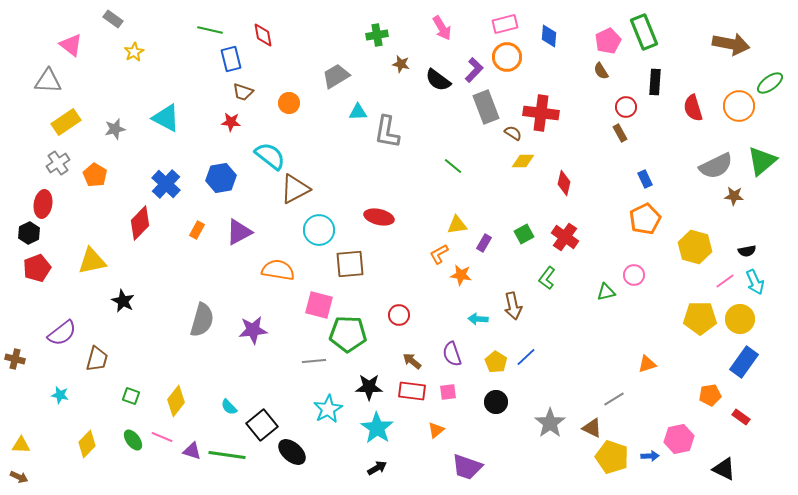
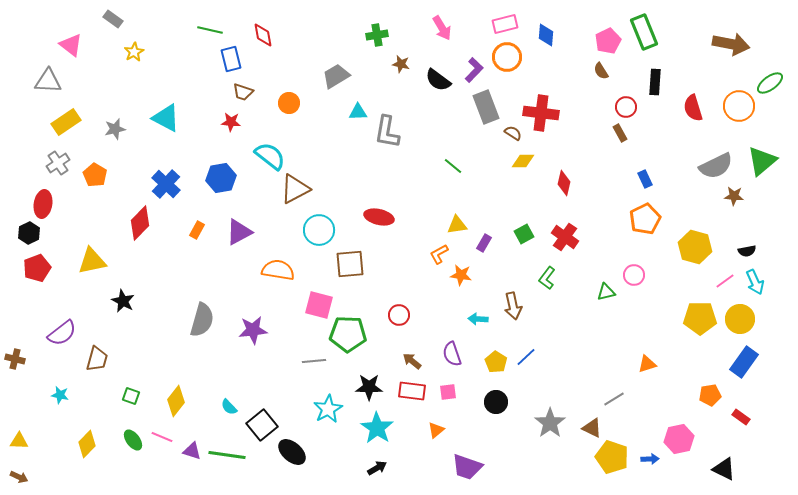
blue diamond at (549, 36): moved 3 px left, 1 px up
yellow triangle at (21, 445): moved 2 px left, 4 px up
blue arrow at (650, 456): moved 3 px down
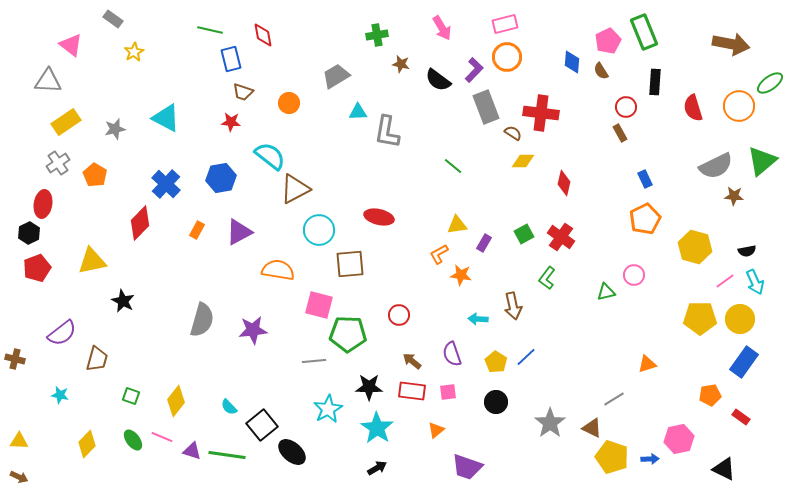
blue diamond at (546, 35): moved 26 px right, 27 px down
red cross at (565, 237): moved 4 px left
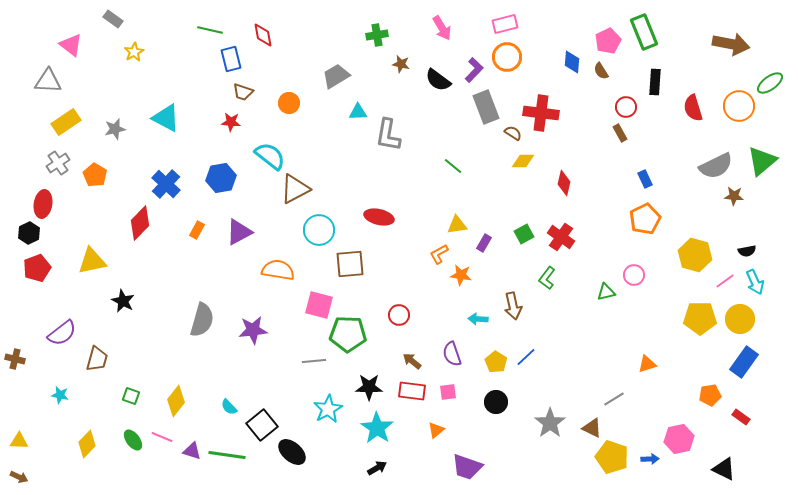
gray L-shape at (387, 132): moved 1 px right, 3 px down
yellow hexagon at (695, 247): moved 8 px down
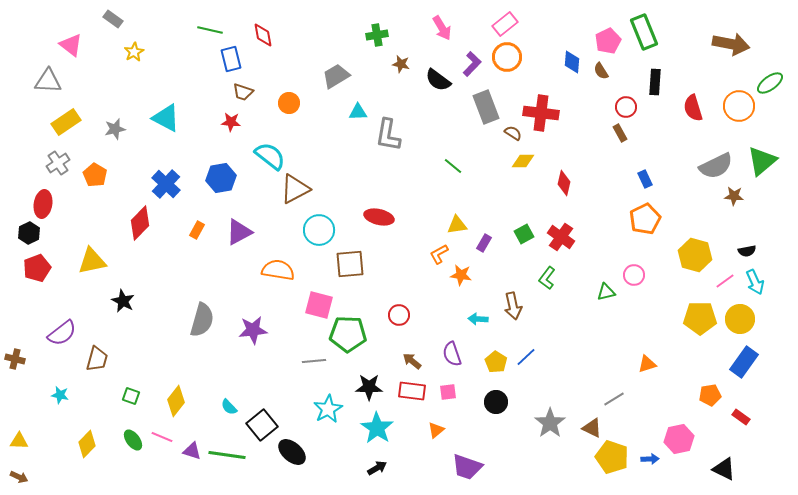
pink rectangle at (505, 24): rotated 25 degrees counterclockwise
purple L-shape at (474, 70): moved 2 px left, 6 px up
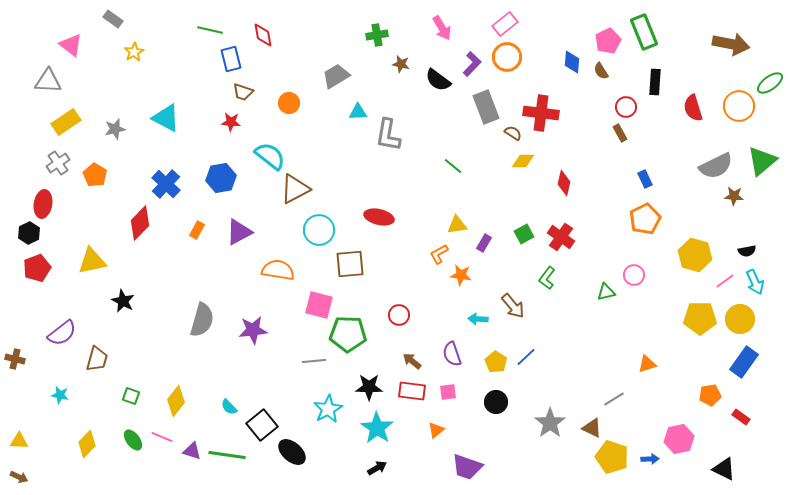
brown arrow at (513, 306): rotated 28 degrees counterclockwise
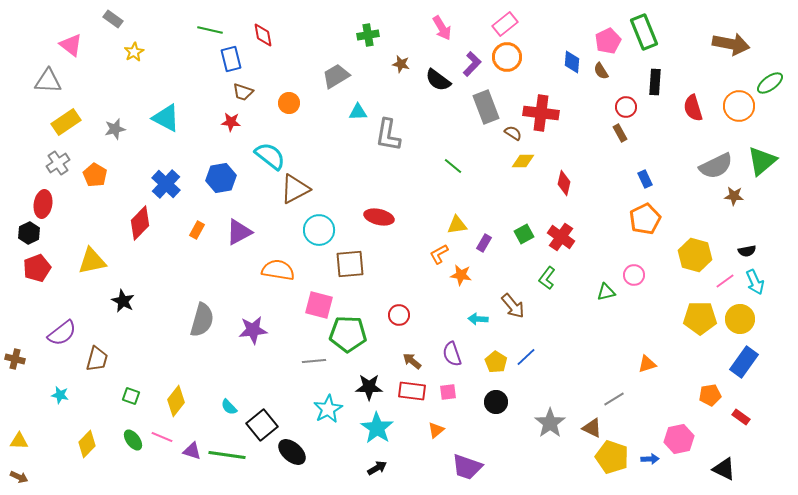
green cross at (377, 35): moved 9 px left
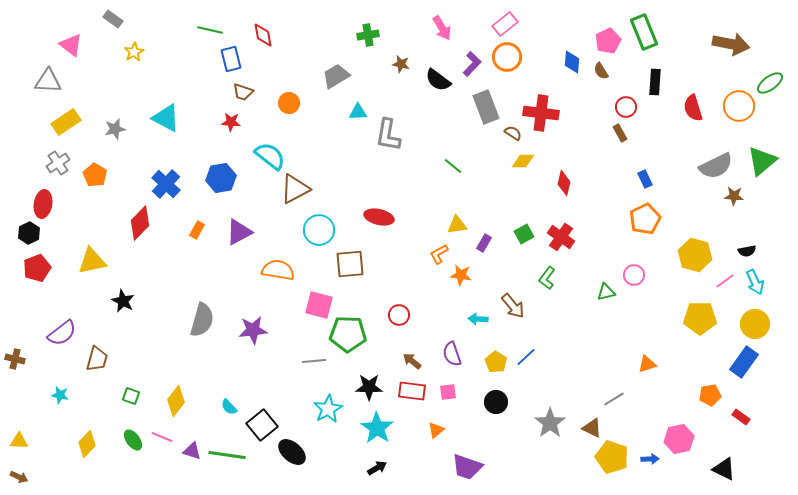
yellow circle at (740, 319): moved 15 px right, 5 px down
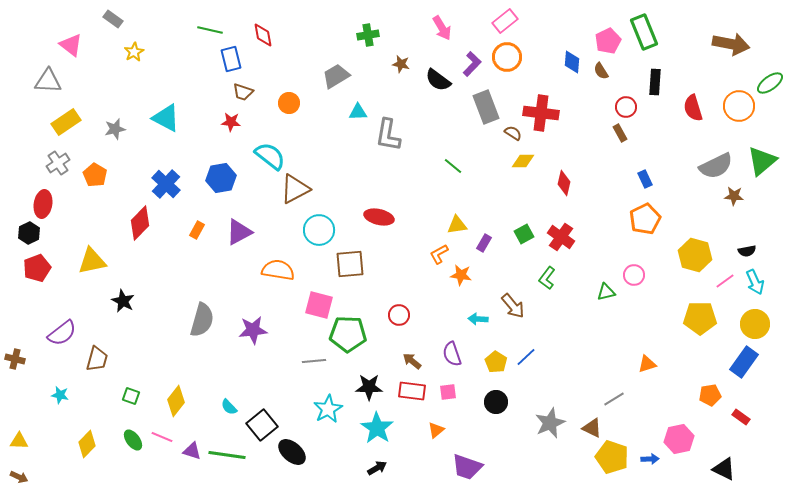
pink rectangle at (505, 24): moved 3 px up
gray star at (550, 423): rotated 12 degrees clockwise
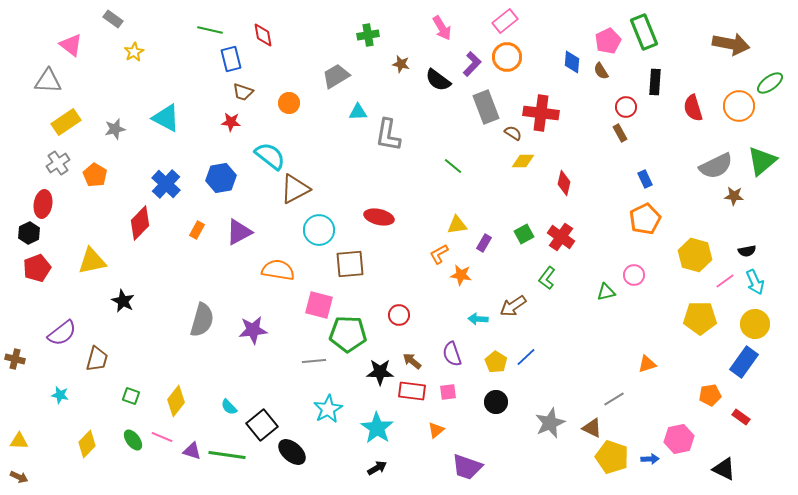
brown arrow at (513, 306): rotated 96 degrees clockwise
black star at (369, 387): moved 11 px right, 15 px up
